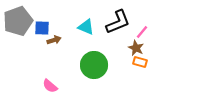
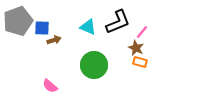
cyan triangle: moved 2 px right
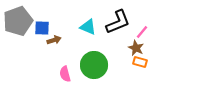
pink semicircle: moved 15 px right, 12 px up; rotated 35 degrees clockwise
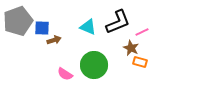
pink line: rotated 24 degrees clockwise
brown star: moved 5 px left
pink semicircle: rotated 42 degrees counterclockwise
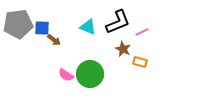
gray pentagon: moved 3 px down; rotated 12 degrees clockwise
brown arrow: rotated 56 degrees clockwise
brown star: moved 8 px left, 1 px down
green circle: moved 4 px left, 9 px down
pink semicircle: moved 1 px right, 1 px down
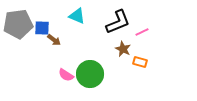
cyan triangle: moved 11 px left, 11 px up
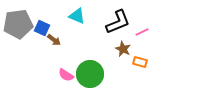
blue square: rotated 21 degrees clockwise
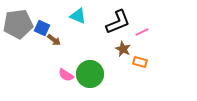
cyan triangle: moved 1 px right
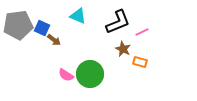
gray pentagon: moved 1 px down
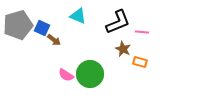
gray pentagon: rotated 8 degrees counterclockwise
pink line: rotated 32 degrees clockwise
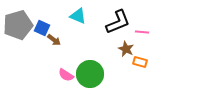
brown star: moved 3 px right
